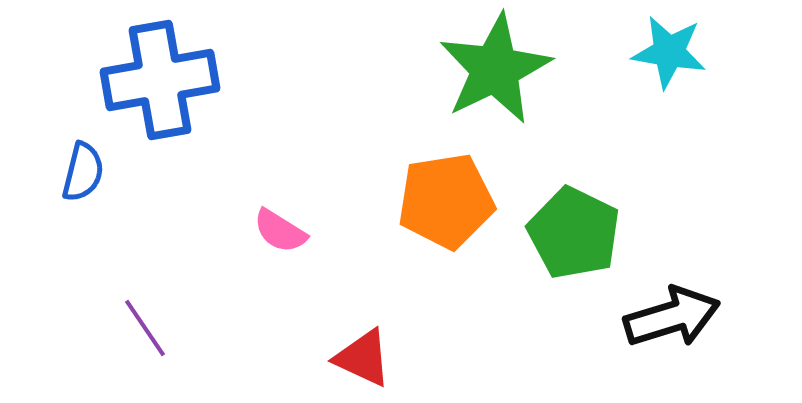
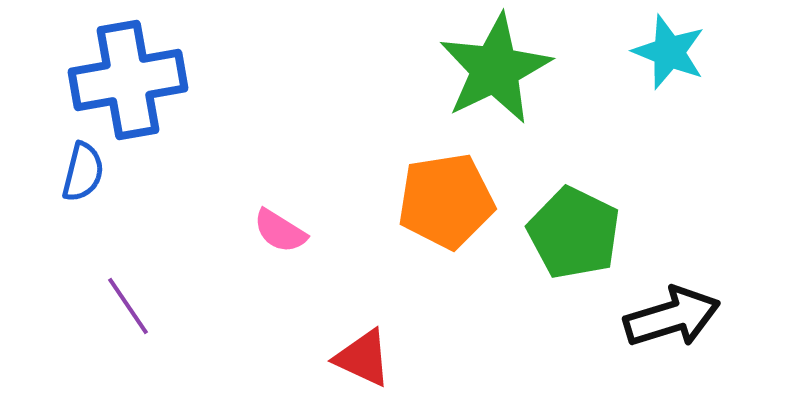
cyan star: rotated 12 degrees clockwise
blue cross: moved 32 px left
purple line: moved 17 px left, 22 px up
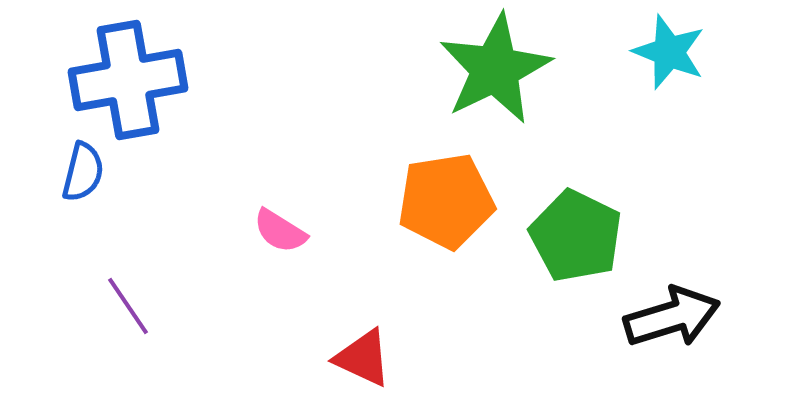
green pentagon: moved 2 px right, 3 px down
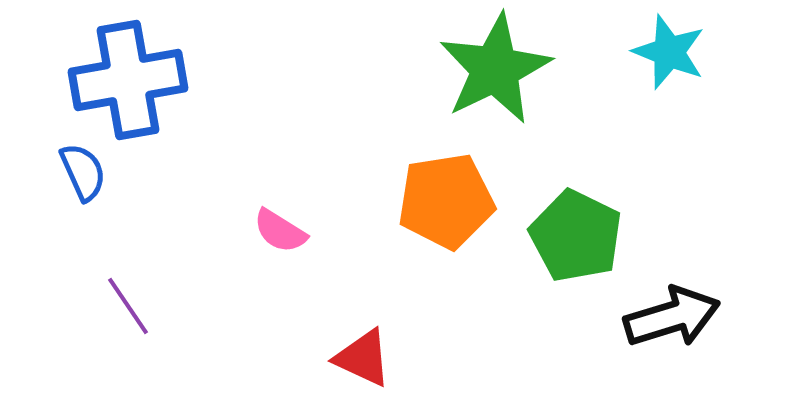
blue semicircle: rotated 38 degrees counterclockwise
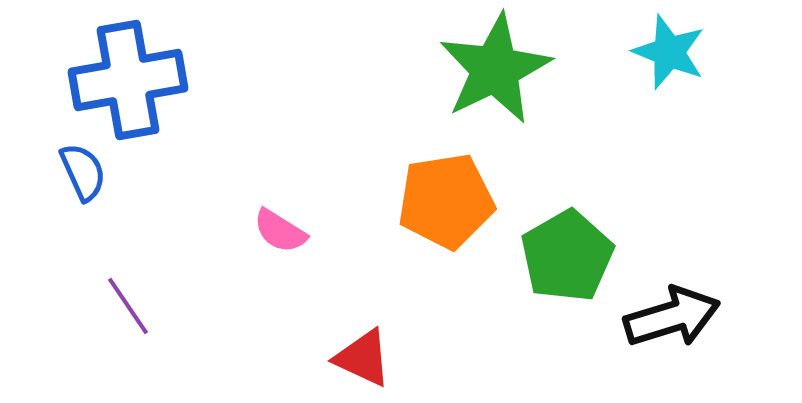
green pentagon: moved 9 px left, 20 px down; rotated 16 degrees clockwise
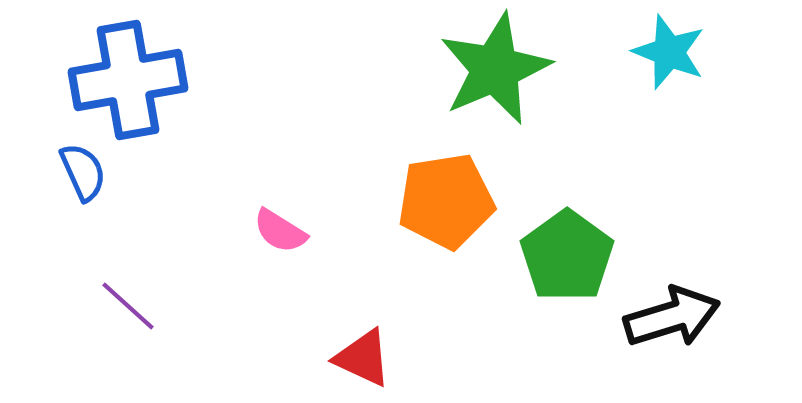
green star: rotated 3 degrees clockwise
green pentagon: rotated 6 degrees counterclockwise
purple line: rotated 14 degrees counterclockwise
